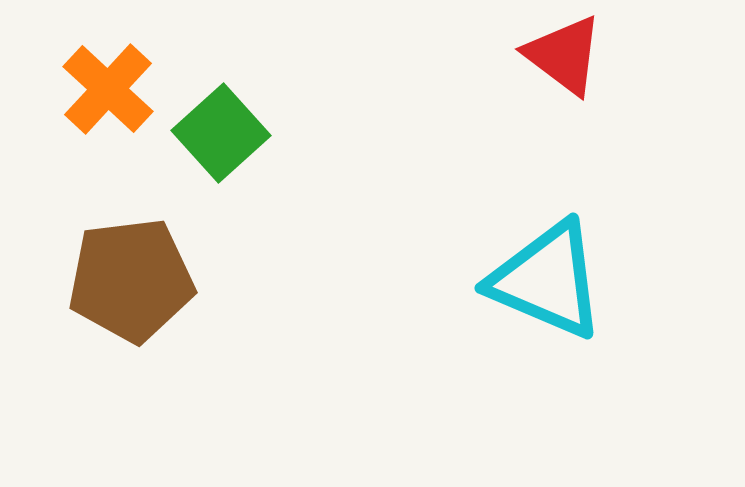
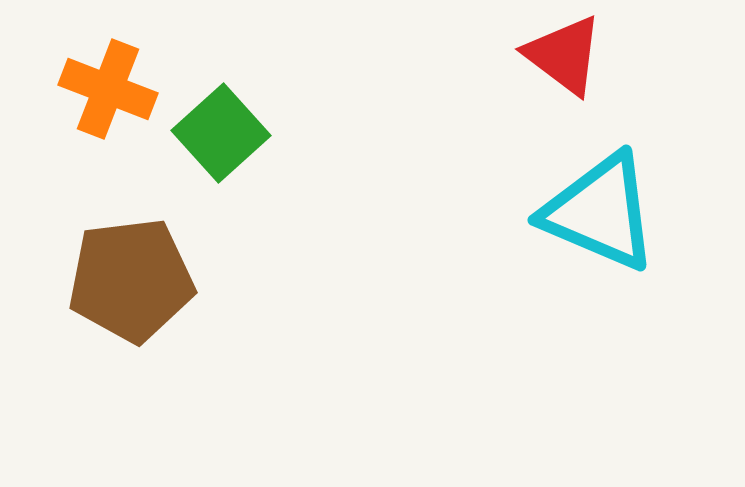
orange cross: rotated 22 degrees counterclockwise
cyan triangle: moved 53 px right, 68 px up
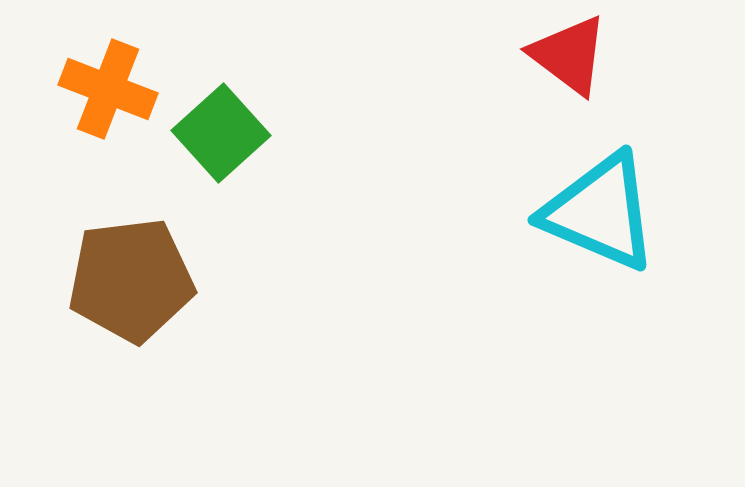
red triangle: moved 5 px right
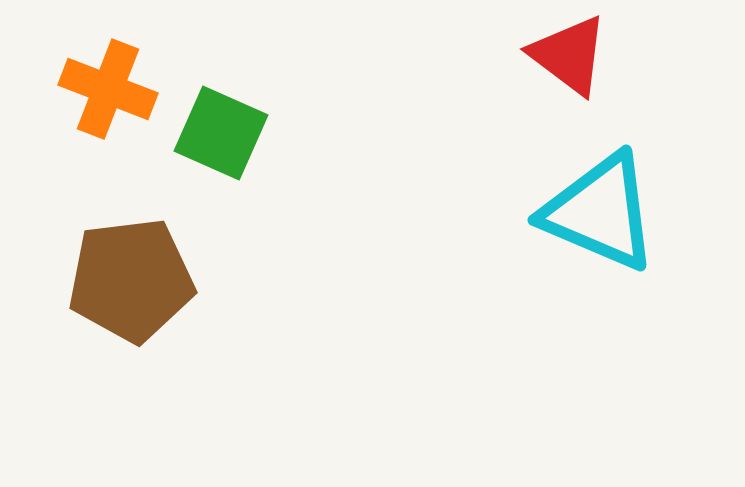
green square: rotated 24 degrees counterclockwise
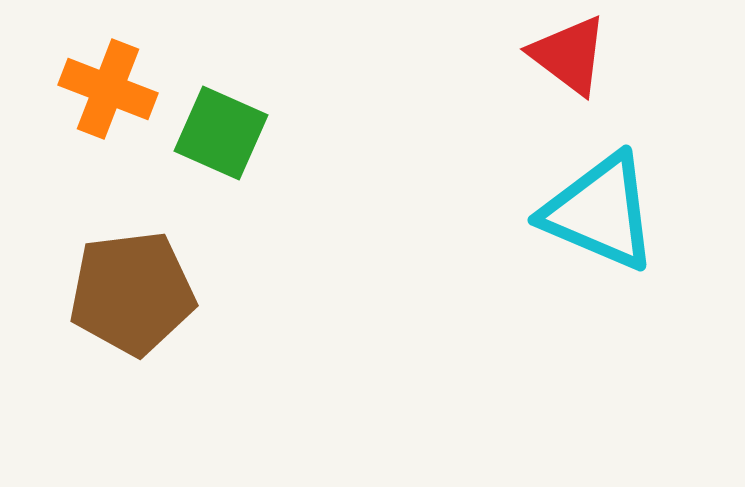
brown pentagon: moved 1 px right, 13 px down
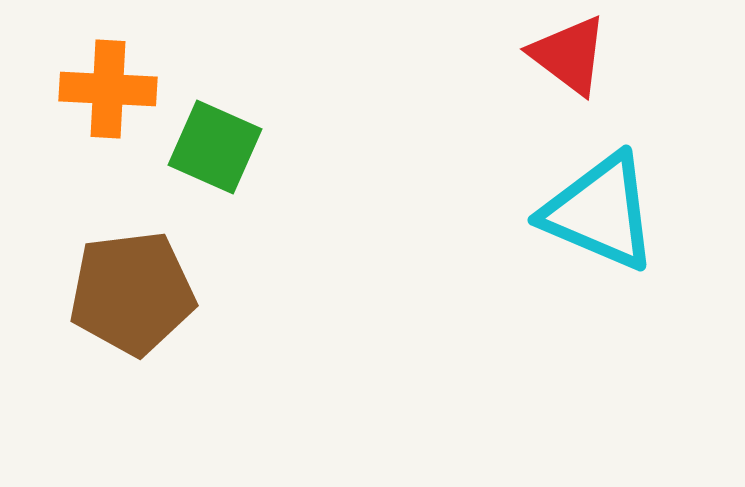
orange cross: rotated 18 degrees counterclockwise
green square: moved 6 px left, 14 px down
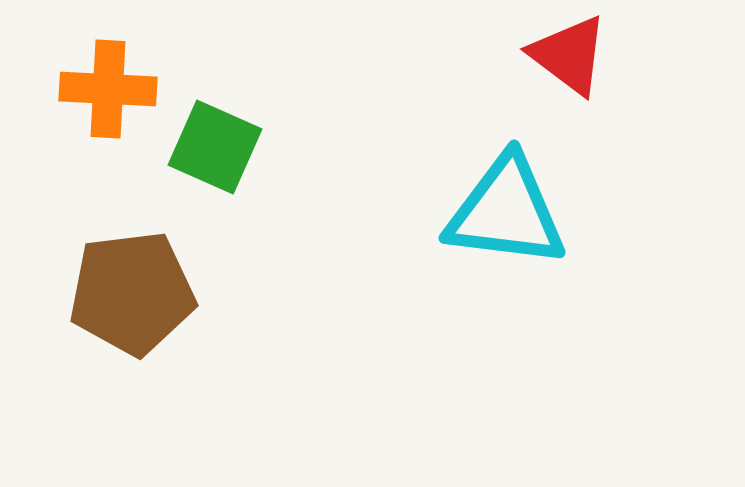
cyan triangle: moved 94 px left; rotated 16 degrees counterclockwise
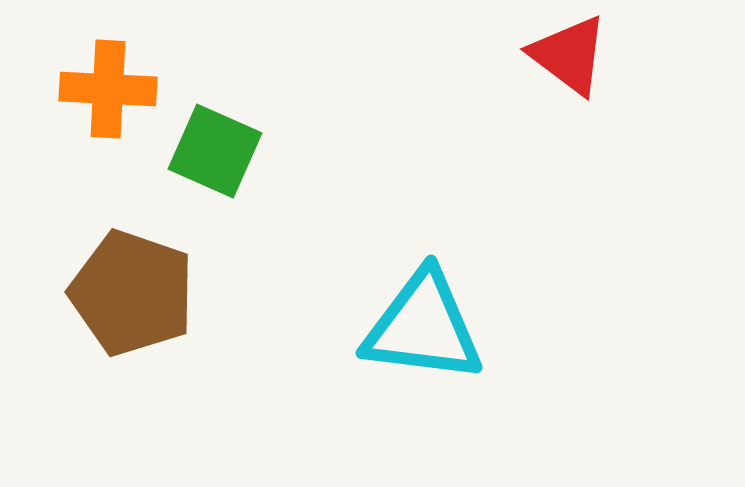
green square: moved 4 px down
cyan triangle: moved 83 px left, 115 px down
brown pentagon: rotated 26 degrees clockwise
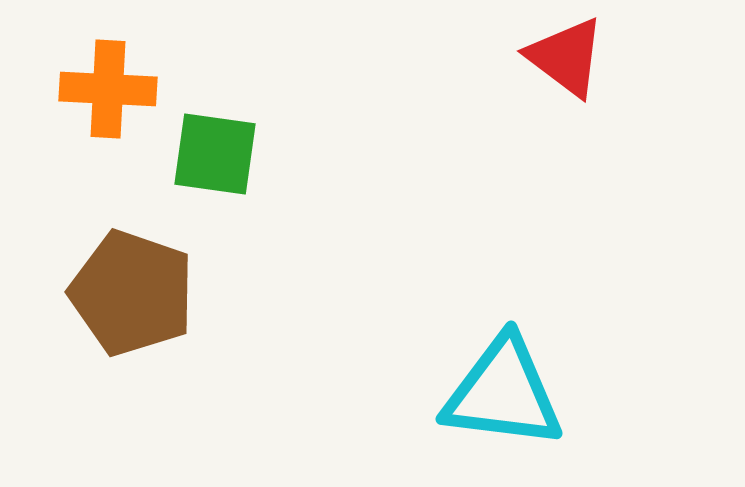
red triangle: moved 3 px left, 2 px down
green square: moved 3 px down; rotated 16 degrees counterclockwise
cyan triangle: moved 80 px right, 66 px down
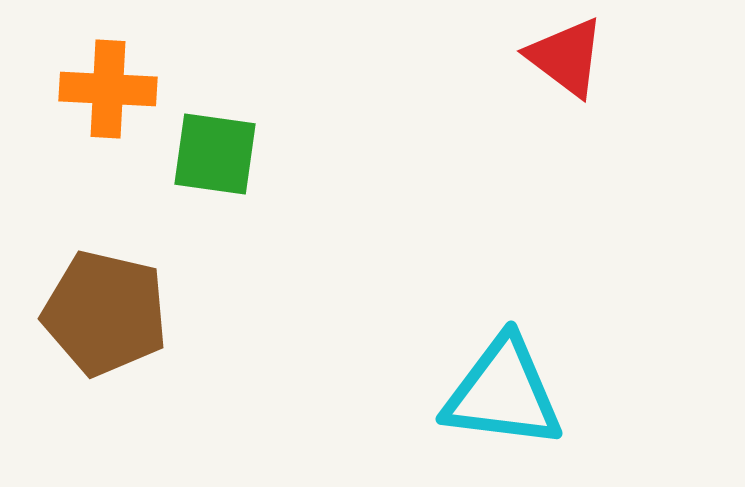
brown pentagon: moved 27 px left, 20 px down; rotated 6 degrees counterclockwise
